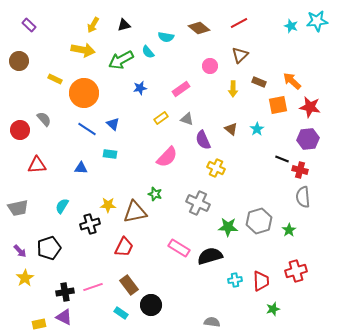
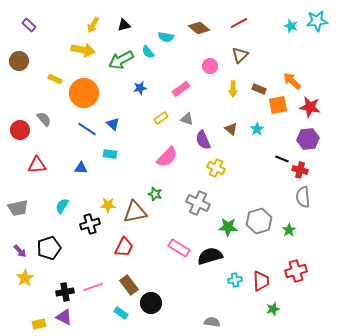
brown rectangle at (259, 82): moved 7 px down
black circle at (151, 305): moved 2 px up
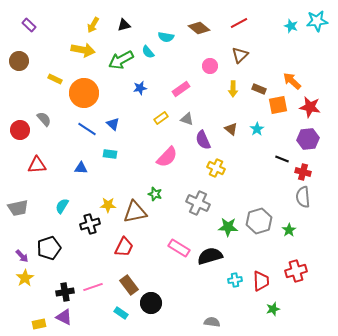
red cross at (300, 170): moved 3 px right, 2 px down
purple arrow at (20, 251): moved 2 px right, 5 px down
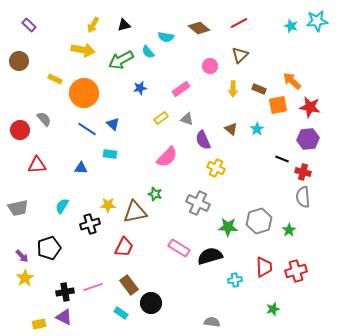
red trapezoid at (261, 281): moved 3 px right, 14 px up
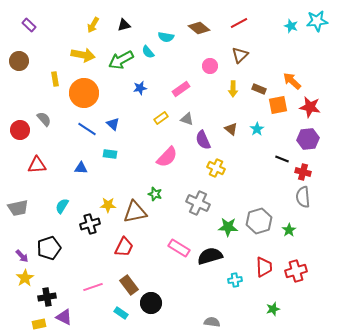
yellow arrow at (83, 50): moved 5 px down
yellow rectangle at (55, 79): rotated 56 degrees clockwise
black cross at (65, 292): moved 18 px left, 5 px down
